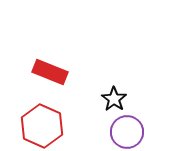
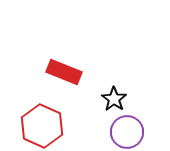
red rectangle: moved 14 px right
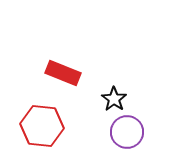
red rectangle: moved 1 px left, 1 px down
red hexagon: rotated 18 degrees counterclockwise
